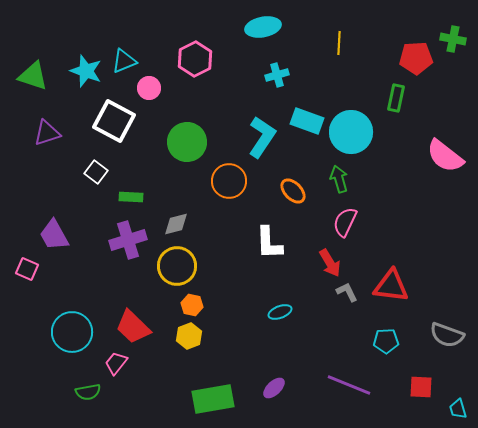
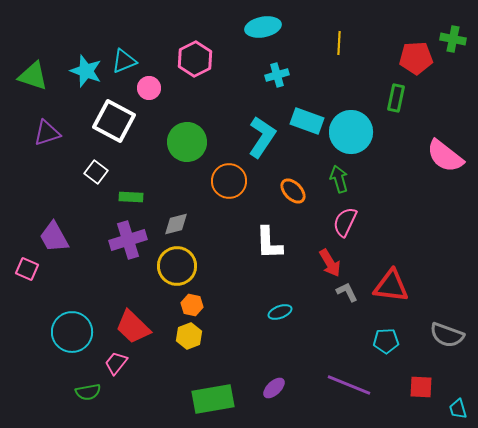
purple trapezoid at (54, 235): moved 2 px down
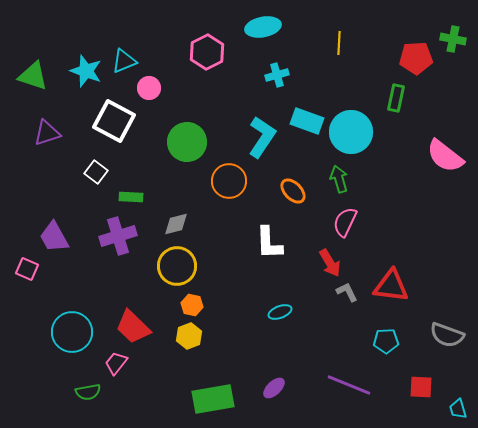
pink hexagon at (195, 59): moved 12 px right, 7 px up
purple cross at (128, 240): moved 10 px left, 4 px up
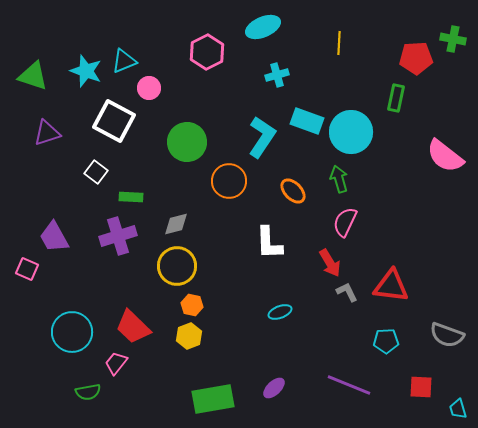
cyan ellipse at (263, 27): rotated 12 degrees counterclockwise
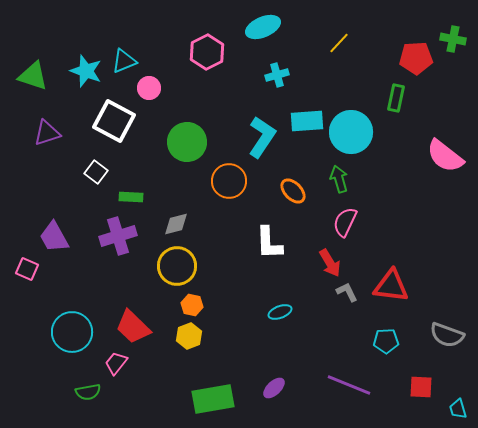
yellow line at (339, 43): rotated 40 degrees clockwise
cyan rectangle at (307, 121): rotated 24 degrees counterclockwise
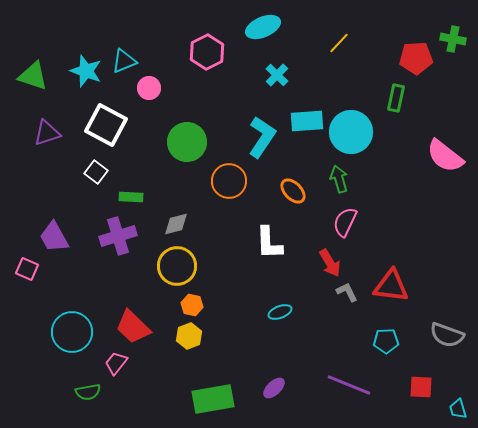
cyan cross at (277, 75): rotated 30 degrees counterclockwise
white square at (114, 121): moved 8 px left, 4 px down
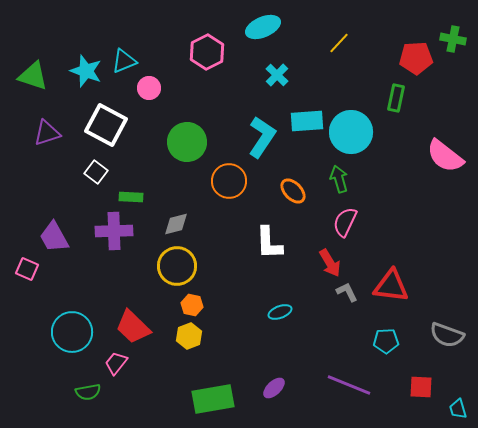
purple cross at (118, 236): moved 4 px left, 5 px up; rotated 15 degrees clockwise
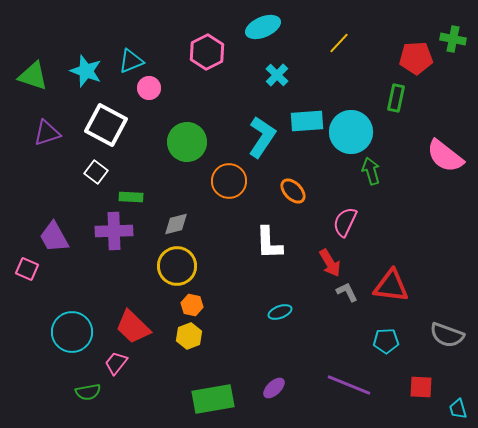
cyan triangle at (124, 61): moved 7 px right
green arrow at (339, 179): moved 32 px right, 8 px up
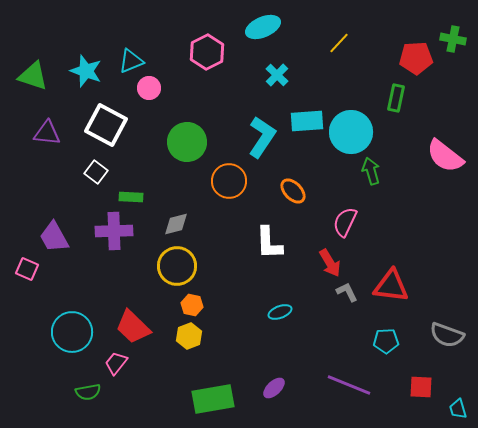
purple triangle at (47, 133): rotated 24 degrees clockwise
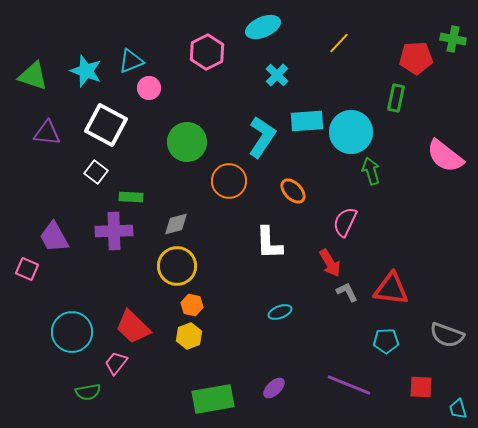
red triangle at (391, 286): moved 3 px down
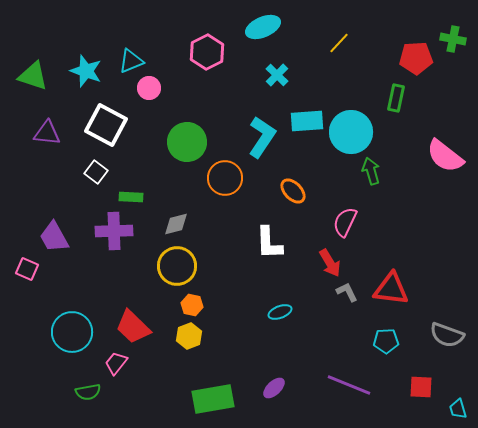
orange circle at (229, 181): moved 4 px left, 3 px up
